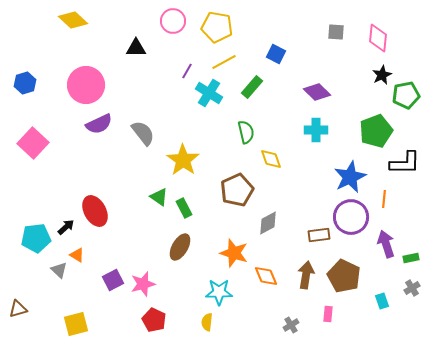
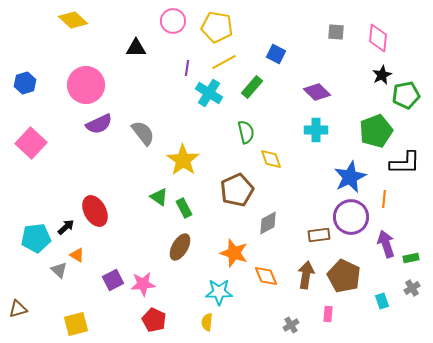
purple line at (187, 71): moved 3 px up; rotated 21 degrees counterclockwise
pink square at (33, 143): moved 2 px left
pink star at (143, 284): rotated 10 degrees clockwise
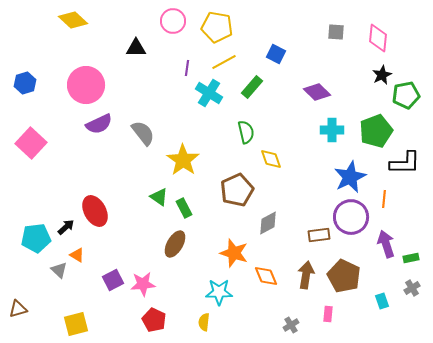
cyan cross at (316, 130): moved 16 px right
brown ellipse at (180, 247): moved 5 px left, 3 px up
yellow semicircle at (207, 322): moved 3 px left
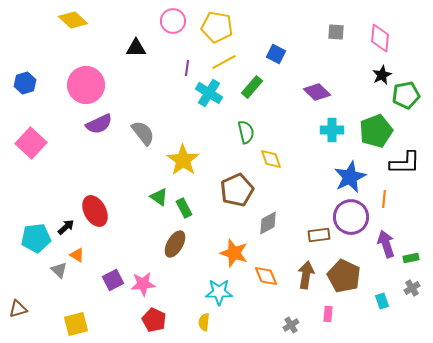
pink diamond at (378, 38): moved 2 px right
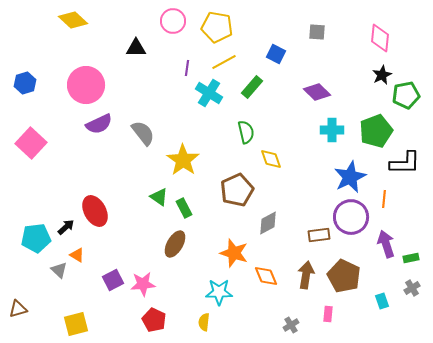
gray square at (336, 32): moved 19 px left
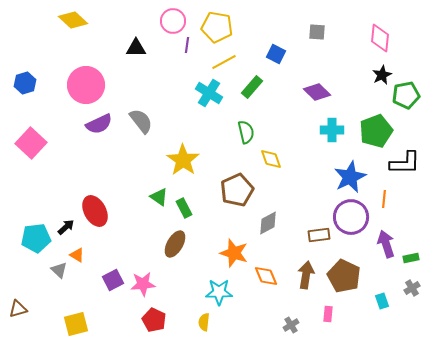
purple line at (187, 68): moved 23 px up
gray semicircle at (143, 133): moved 2 px left, 12 px up
